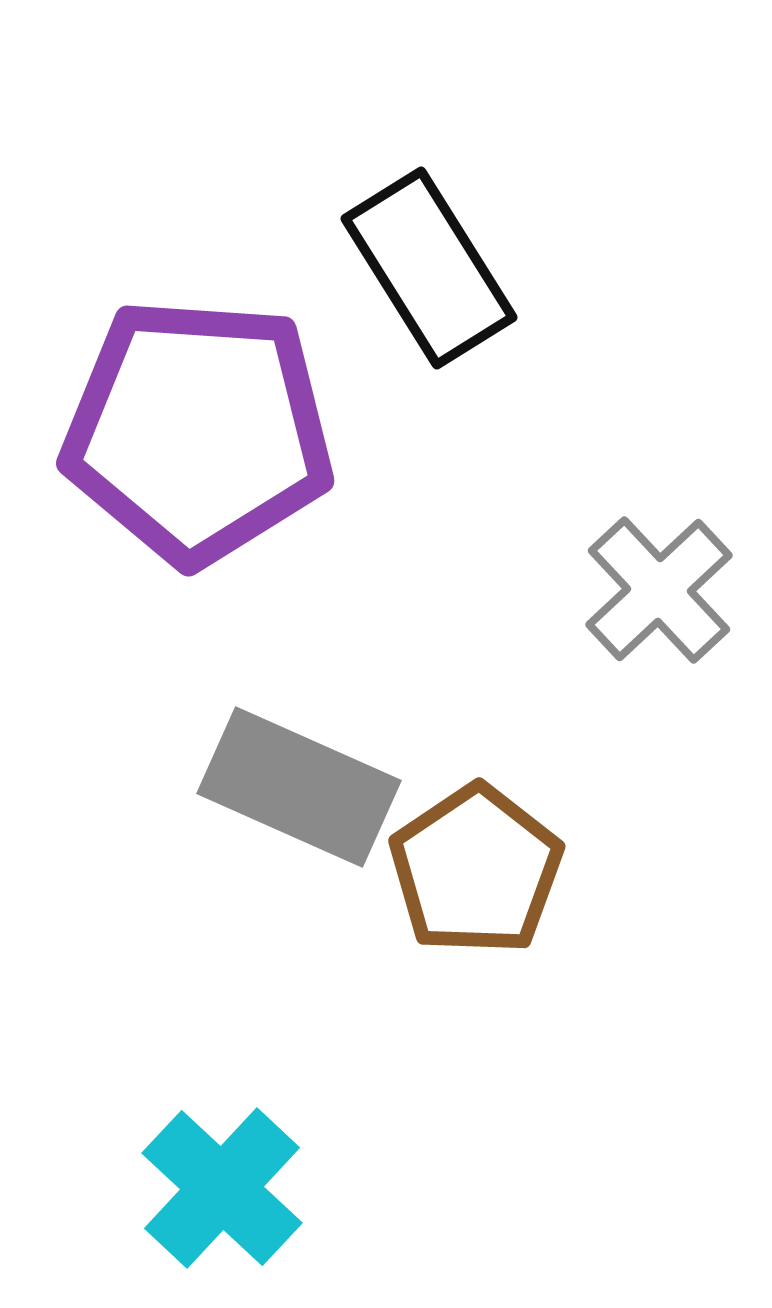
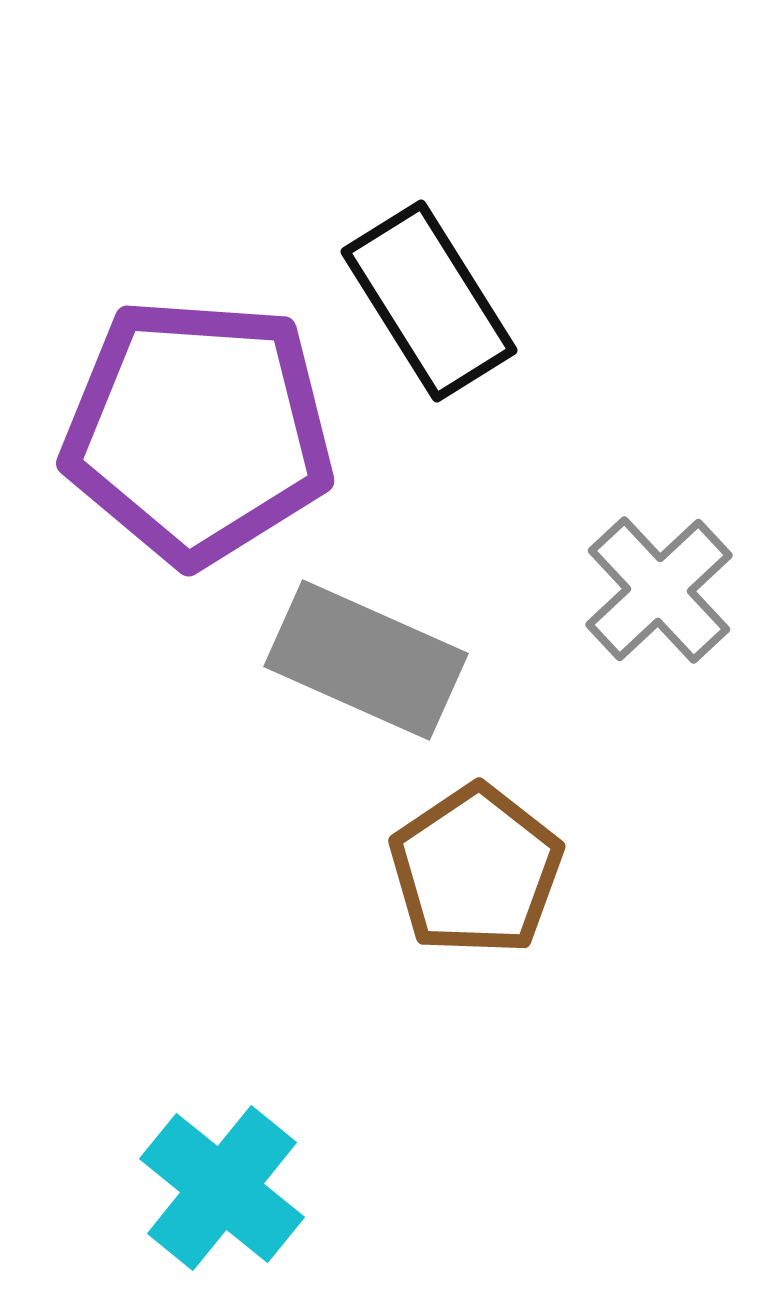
black rectangle: moved 33 px down
gray rectangle: moved 67 px right, 127 px up
cyan cross: rotated 4 degrees counterclockwise
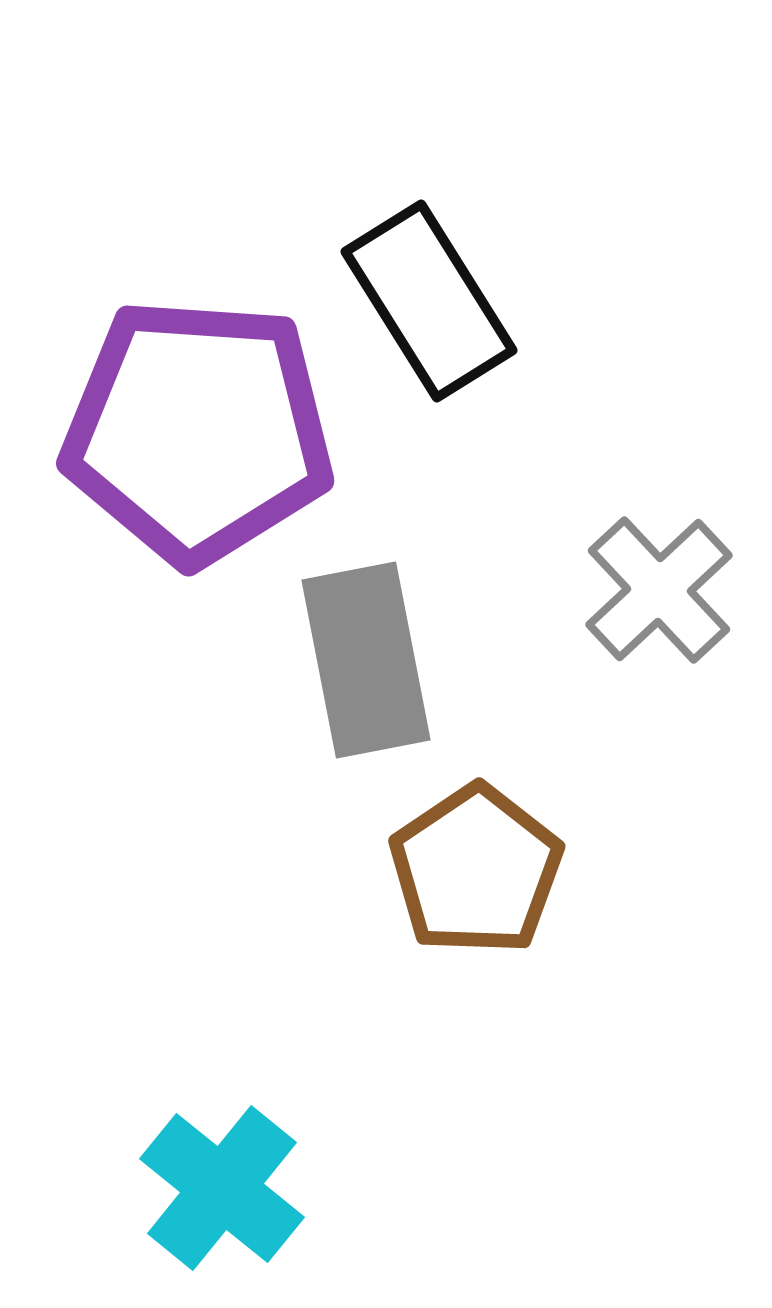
gray rectangle: rotated 55 degrees clockwise
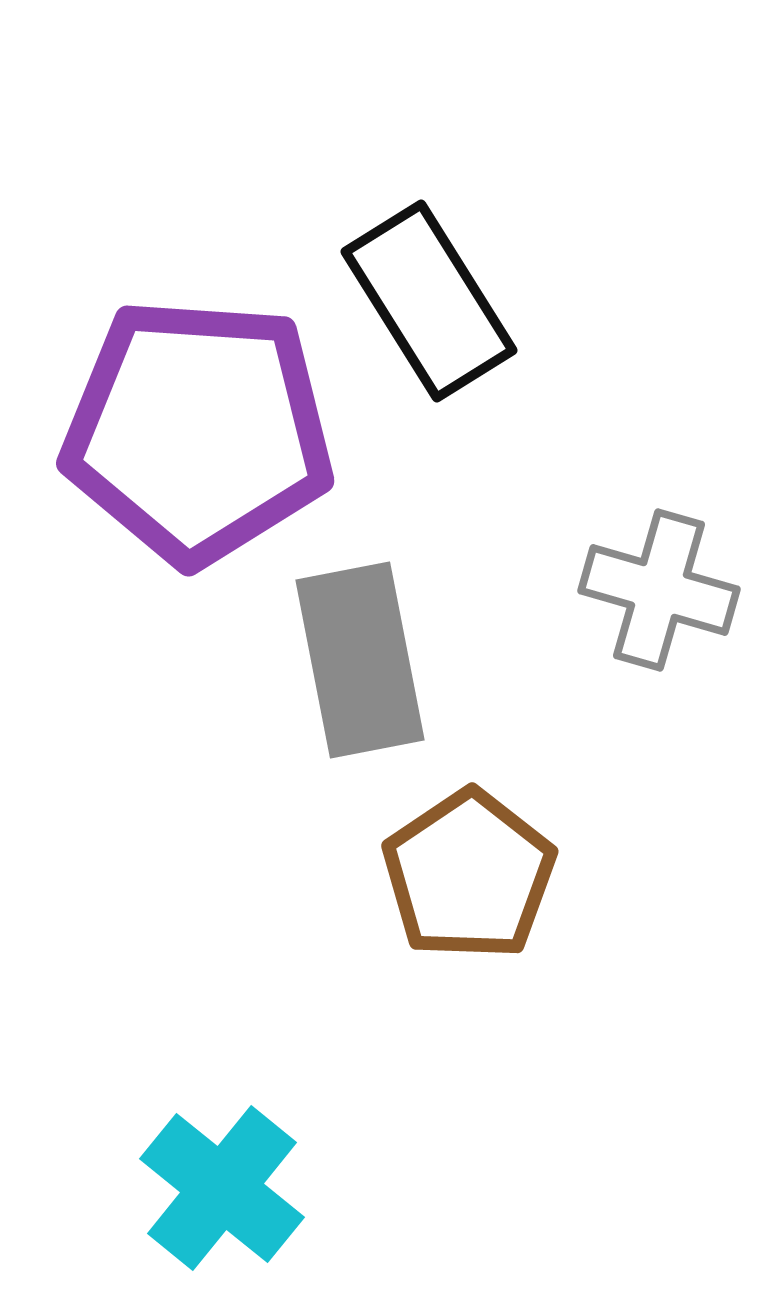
gray cross: rotated 31 degrees counterclockwise
gray rectangle: moved 6 px left
brown pentagon: moved 7 px left, 5 px down
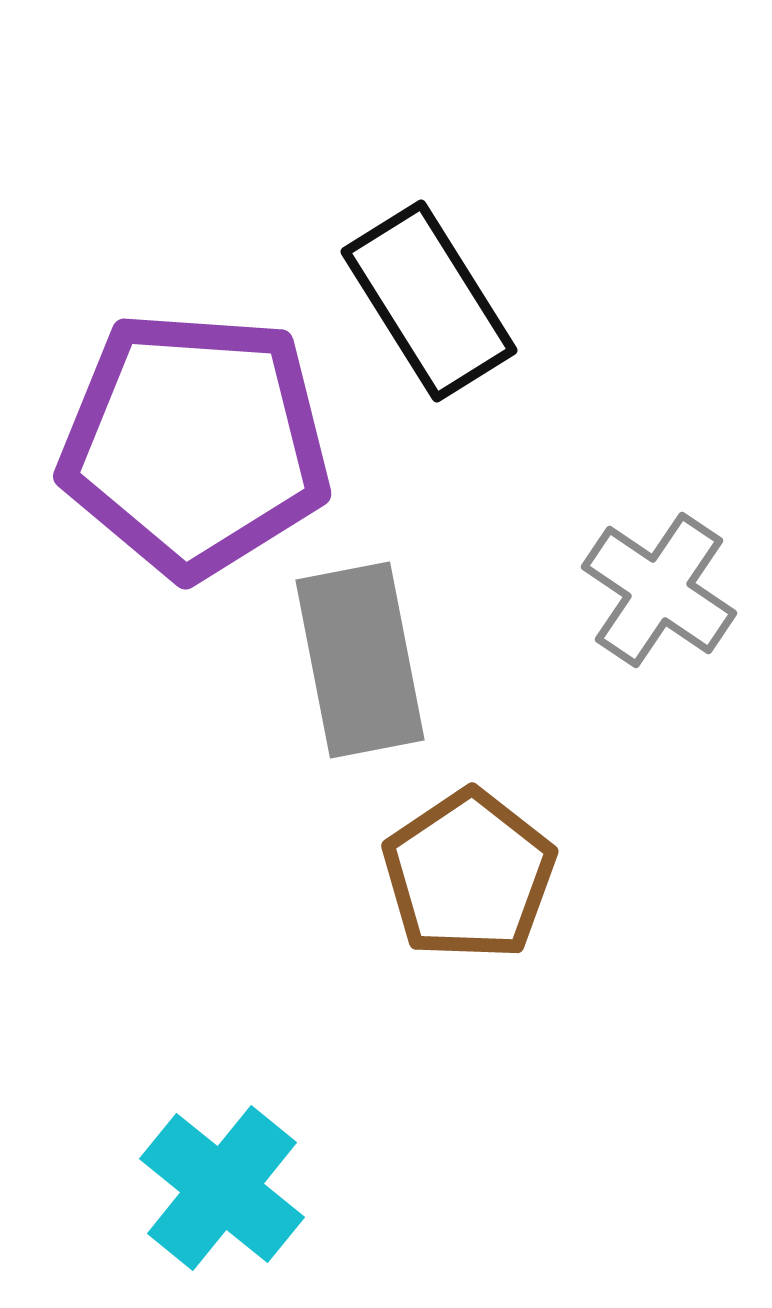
purple pentagon: moved 3 px left, 13 px down
gray cross: rotated 18 degrees clockwise
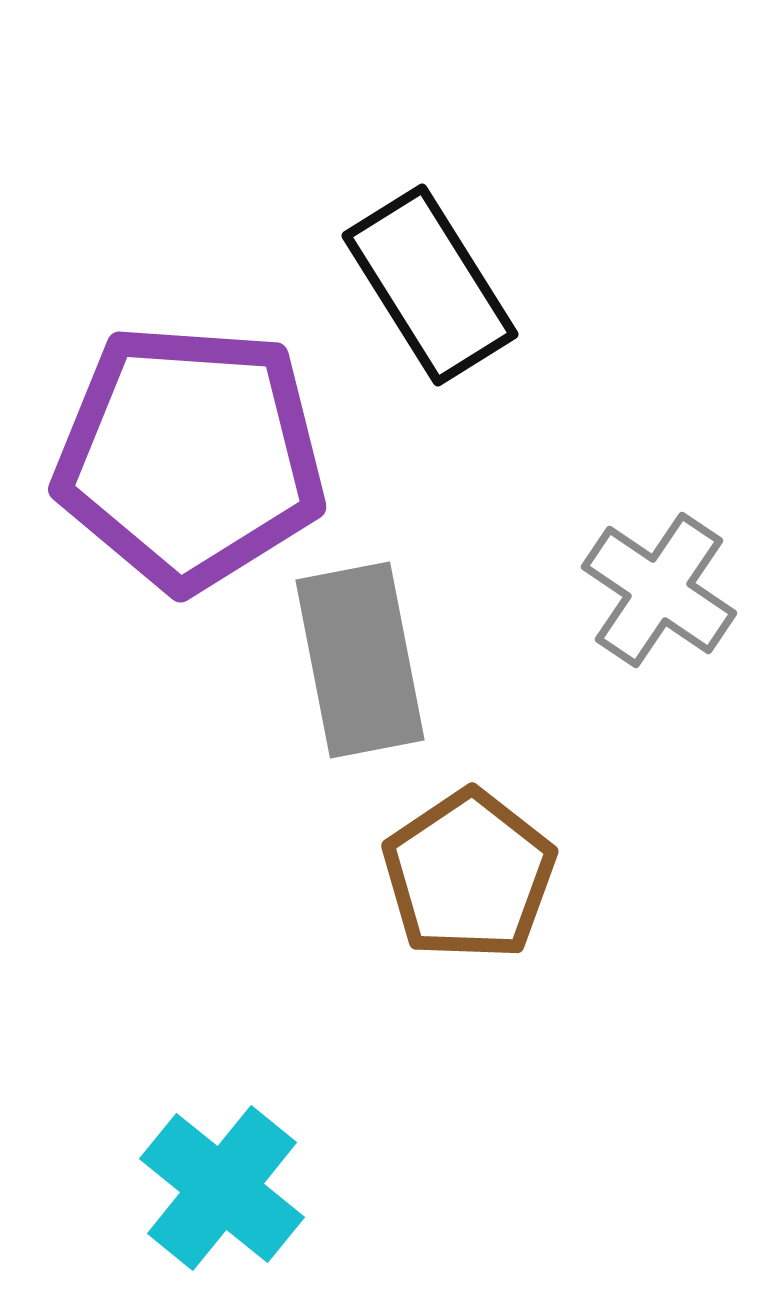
black rectangle: moved 1 px right, 16 px up
purple pentagon: moved 5 px left, 13 px down
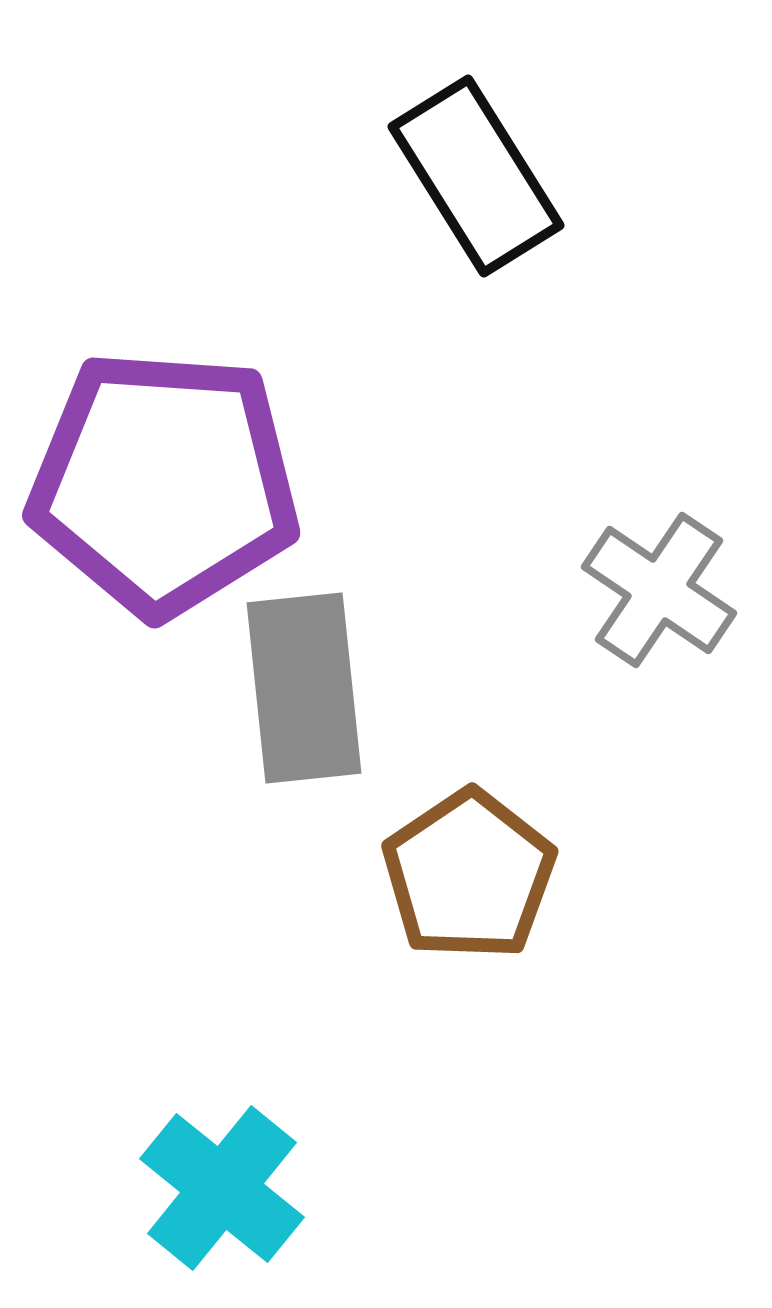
black rectangle: moved 46 px right, 109 px up
purple pentagon: moved 26 px left, 26 px down
gray rectangle: moved 56 px left, 28 px down; rotated 5 degrees clockwise
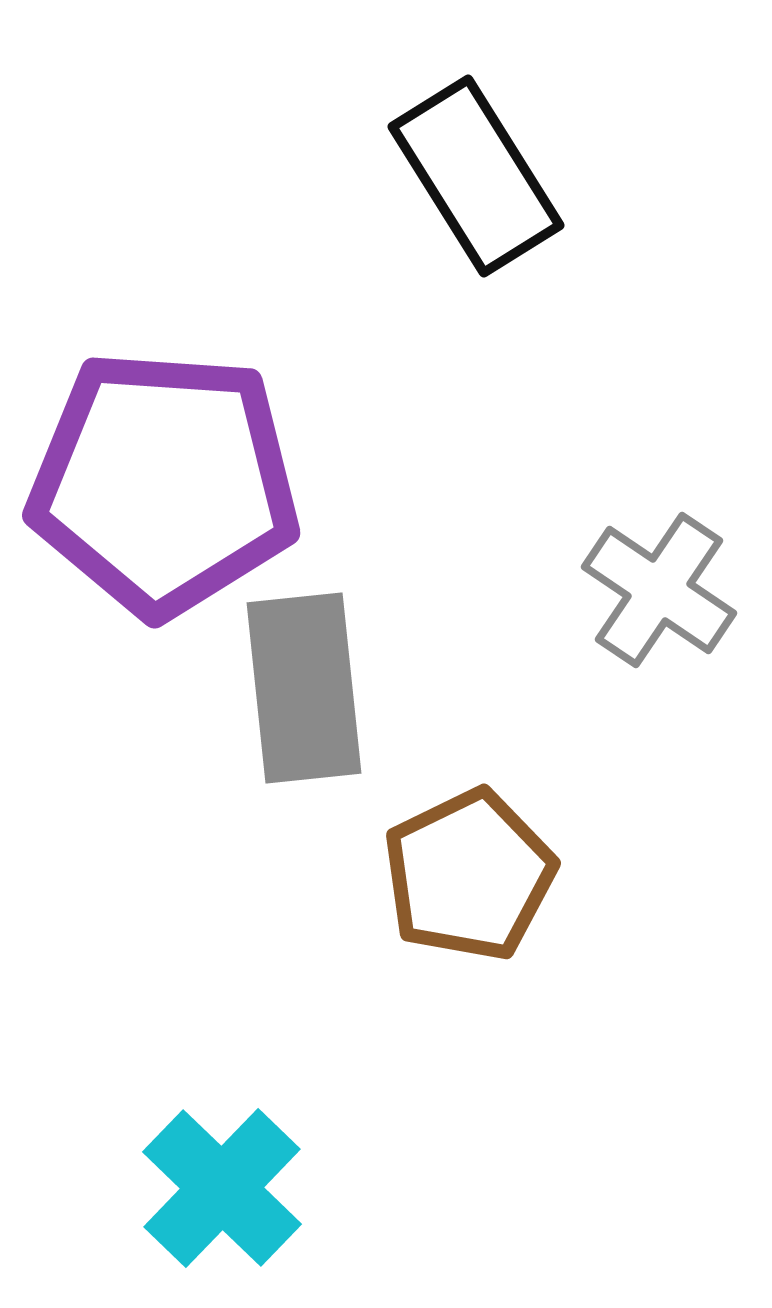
brown pentagon: rotated 8 degrees clockwise
cyan cross: rotated 5 degrees clockwise
